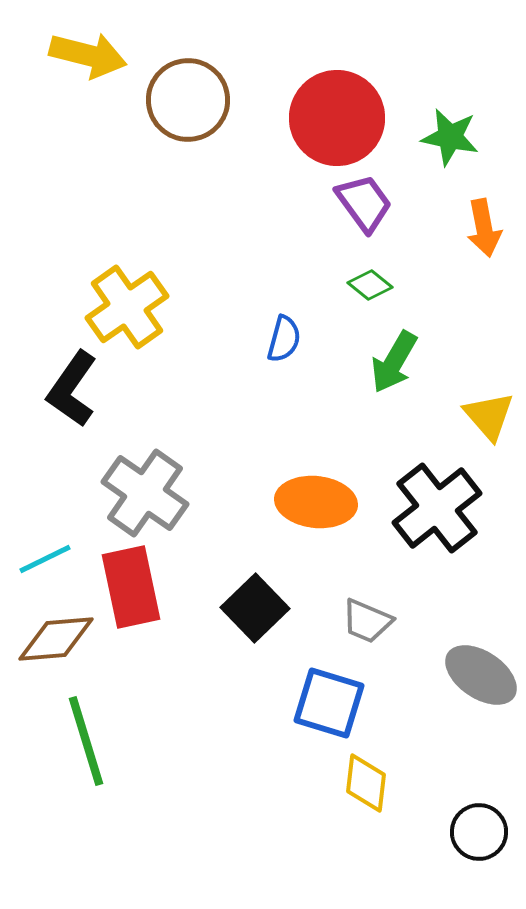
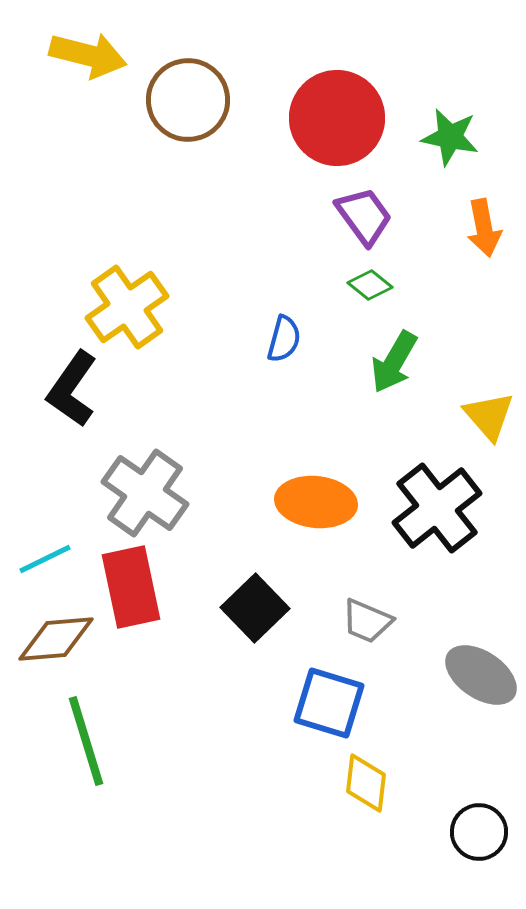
purple trapezoid: moved 13 px down
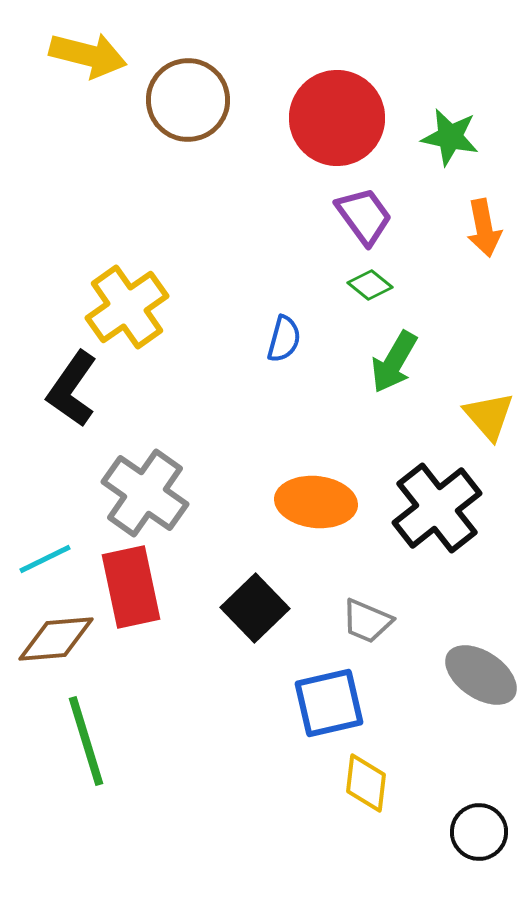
blue square: rotated 30 degrees counterclockwise
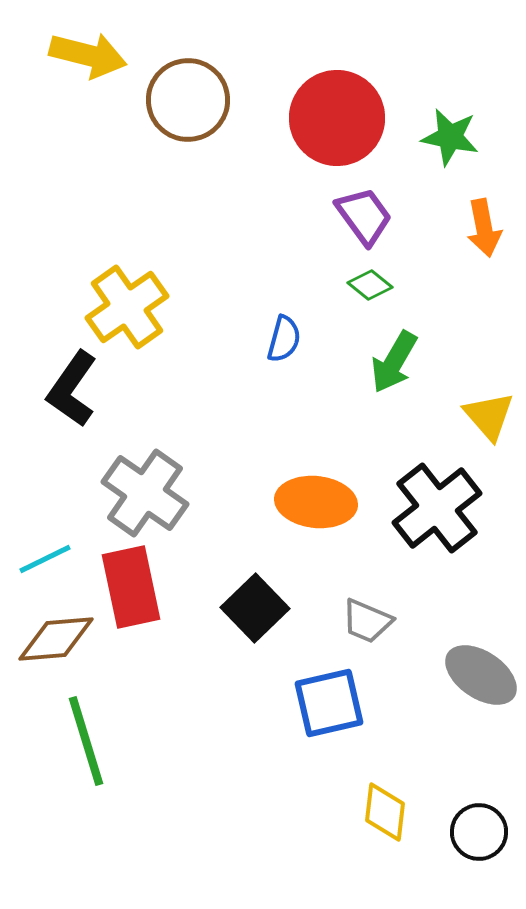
yellow diamond: moved 19 px right, 29 px down
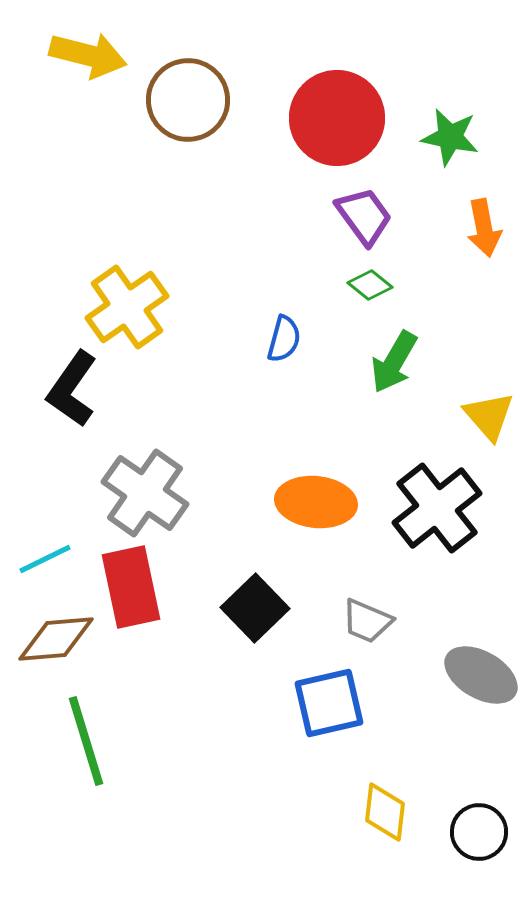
gray ellipse: rotated 4 degrees counterclockwise
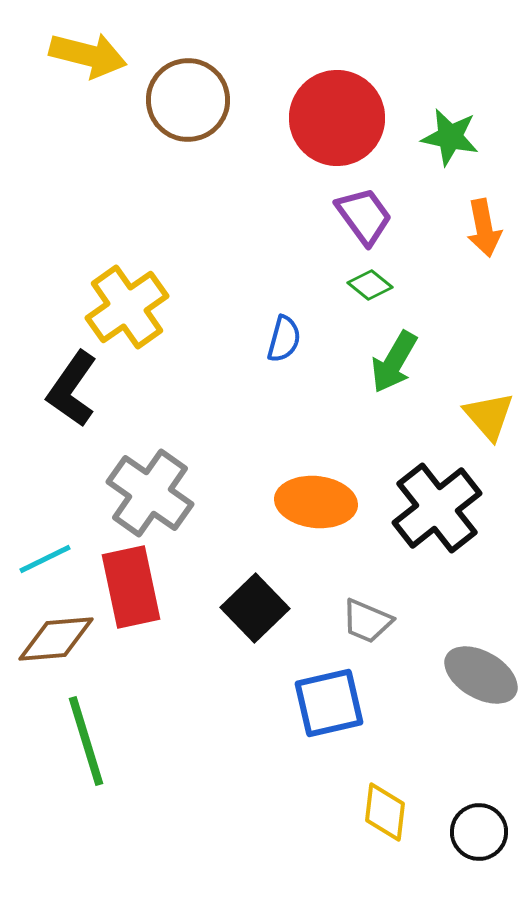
gray cross: moved 5 px right
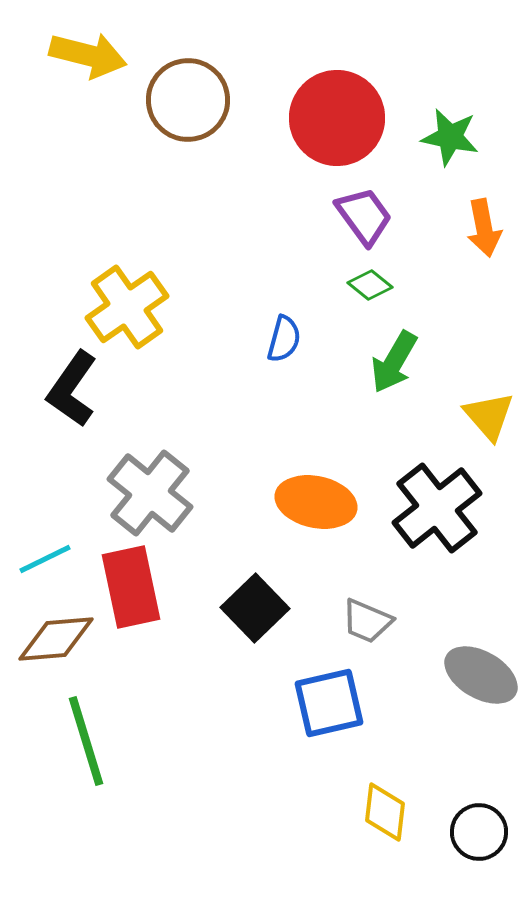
gray cross: rotated 4 degrees clockwise
orange ellipse: rotated 6 degrees clockwise
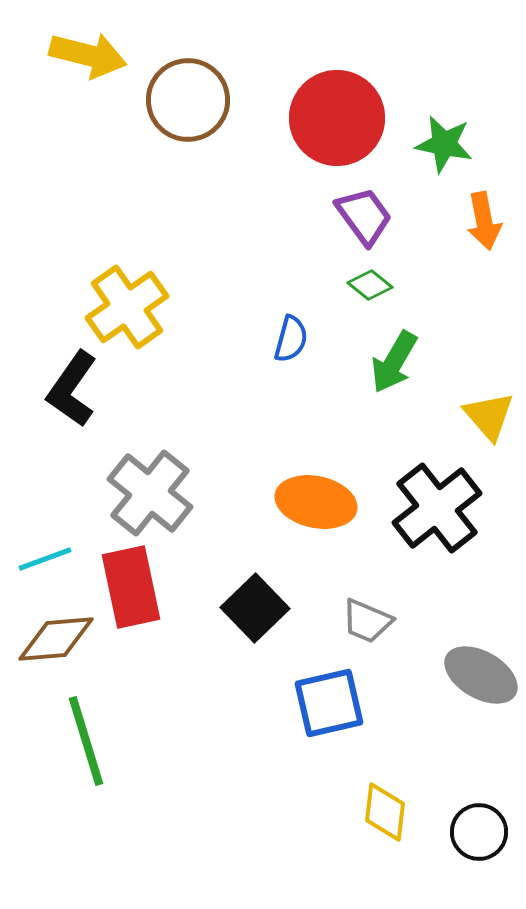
green star: moved 6 px left, 7 px down
orange arrow: moved 7 px up
blue semicircle: moved 7 px right
cyan line: rotated 6 degrees clockwise
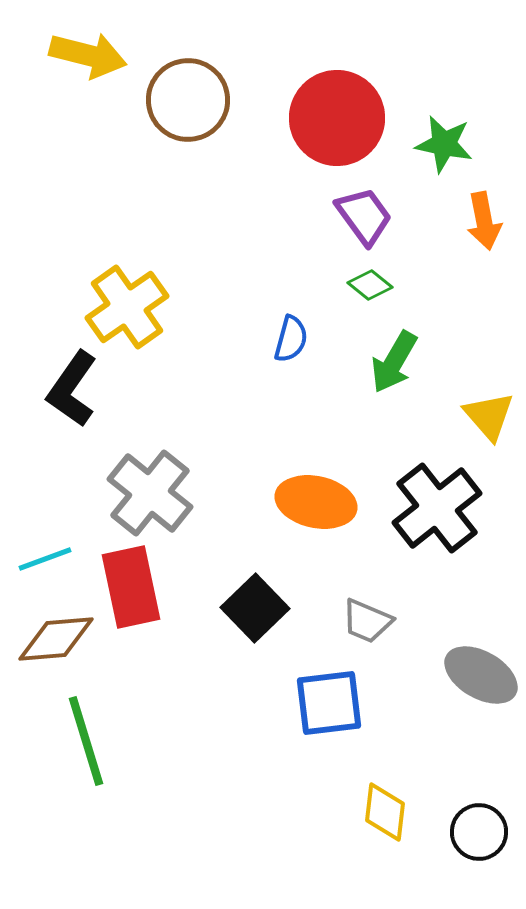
blue square: rotated 6 degrees clockwise
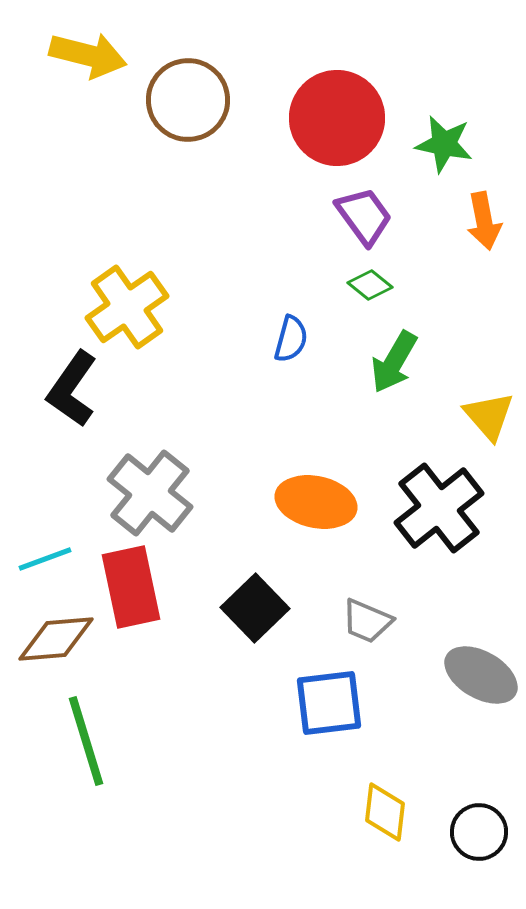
black cross: moved 2 px right
